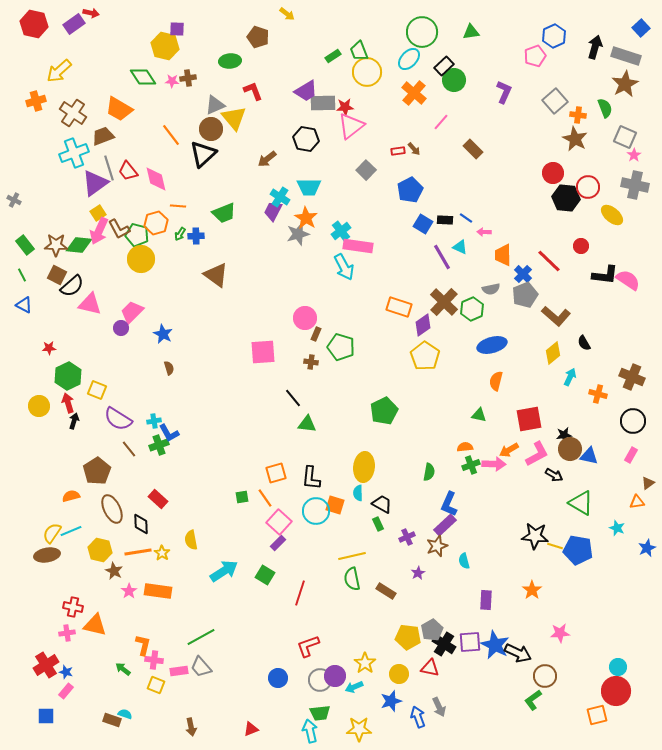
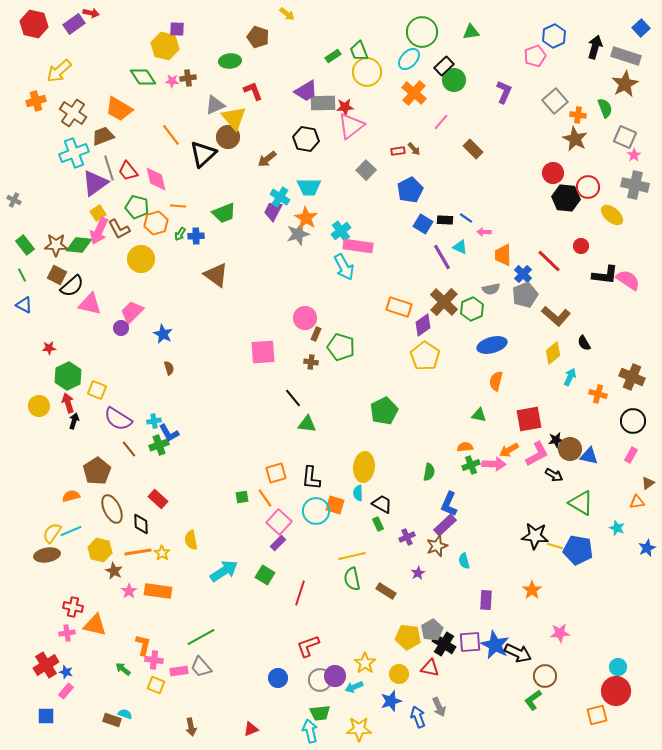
brown circle at (211, 129): moved 17 px right, 8 px down
green pentagon at (137, 235): moved 28 px up
black star at (564, 435): moved 8 px left, 5 px down
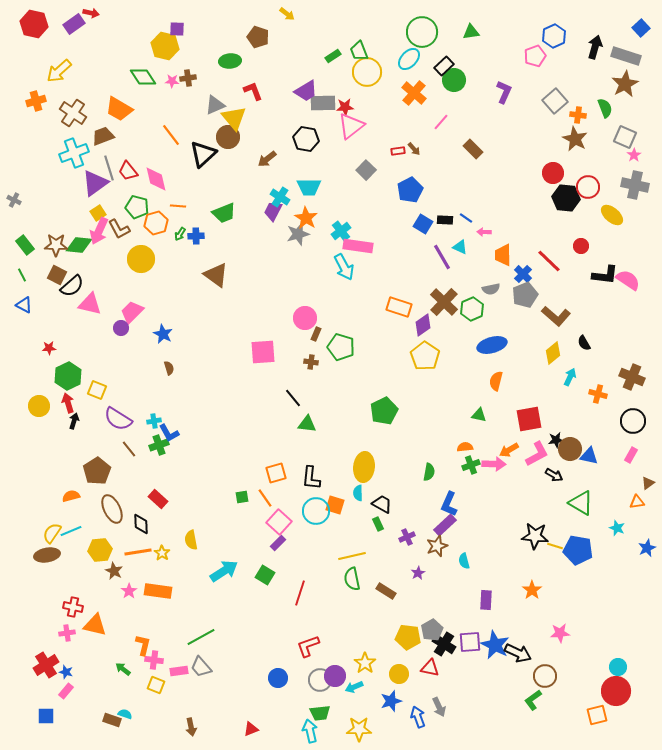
yellow hexagon at (100, 550): rotated 20 degrees counterclockwise
